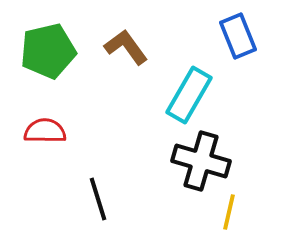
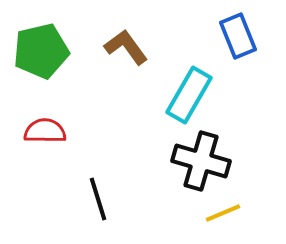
green pentagon: moved 7 px left
yellow line: moved 6 px left, 1 px down; rotated 54 degrees clockwise
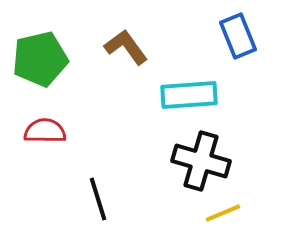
green pentagon: moved 1 px left, 8 px down
cyan rectangle: rotated 56 degrees clockwise
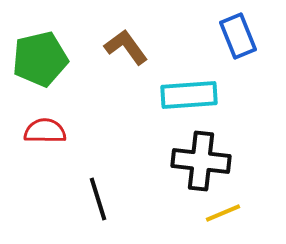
black cross: rotated 10 degrees counterclockwise
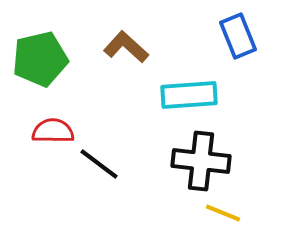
brown L-shape: rotated 12 degrees counterclockwise
red semicircle: moved 8 px right
black line: moved 1 px right, 35 px up; rotated 36 degrees counterclockwise
yellow line: rotated 45 degrees clockwise
